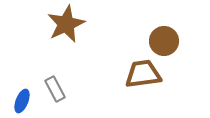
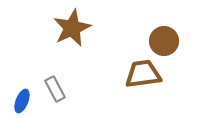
brown star: moved 6 px right, 4 px down
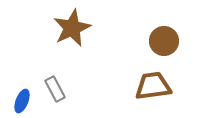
brown trapezoid: moved 10 px right, 12 px down
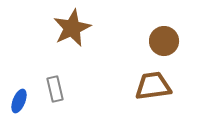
gray rectangle: rotated 15 degrees clockwise
blue ellipse: moved 3 px left
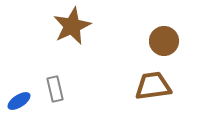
brown star: moved 2 px up
blue ellipse: rotated 35 degrees clockwise
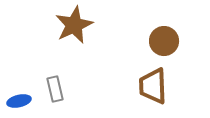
brown star: moved 2 px right, 1 px up
brown trapezoid: rotated 84 degrees counterclockwise
blue ellipse: rotated 20 degrees clockwise
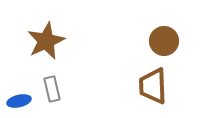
brown star: moved 28 px left, 16 px down
gray rectangle: moved 3 px left
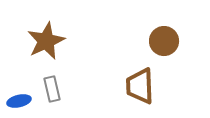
brown trapezoid: moved 13 px left
